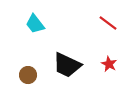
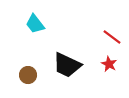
red line: moved 4 px right, 14 px down
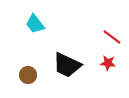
red star: moved 1 px left, 1 px up; rotated 21 degrees counterclockwise
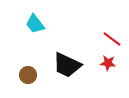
red line: moved 2 px down
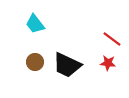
brown circle: moved 7 px right, 13 px up
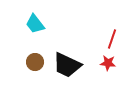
red line: rotated 72 degrees clockwise
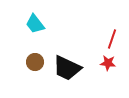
black trapezoid: moved 3 px down
